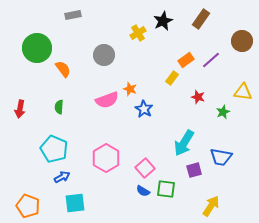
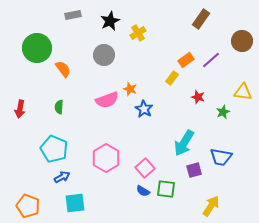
black star: moved 53 px left
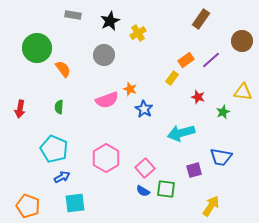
gray rectangle: rotated 21 degrees clockwise
cyan arrow: moved 3 px left, 10 px up; rotated 44 degrees clockwise
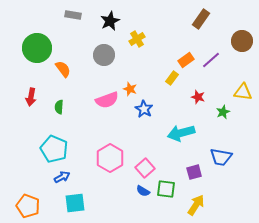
yellow cross: moved 1 px left, 6 px down
red arrow: moved 11 px right, 12 px up
pink hexagon: moved 4 px right
purple square: moved 2 px down
yellow arrow: moved 15 px left, 1 px up
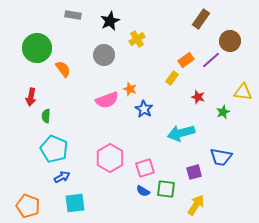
brown circle: moved 12 px left
green semicircle: moved 13 px left, 9 px down
pink square: rotated 24 degrees clockwise
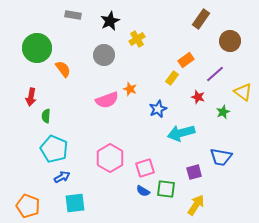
purple line: moved 4 px right, 14 px down
yellow triangle: rotated 30 degrees clockwise
blue star: moved 14 px right; rotated 18 degrees clockwise
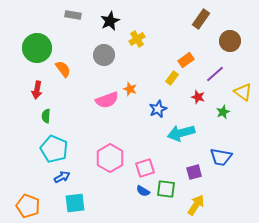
red arrow: moved 6 px right, 7 px up
